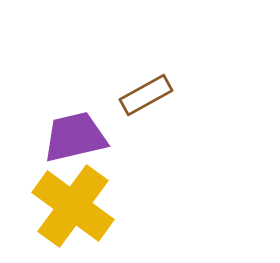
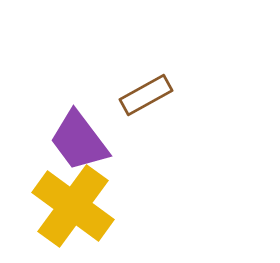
purple trapezoid: moved 4 px right, 4 px down; rotated 114 degrees counterclockwise
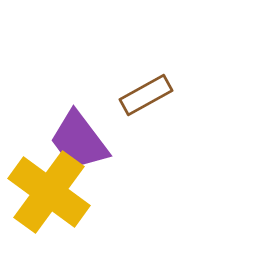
yellow cross: moved 24 px left, 14 px up
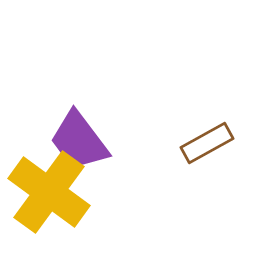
brown rectangle: moved 61 px right, 48 px down
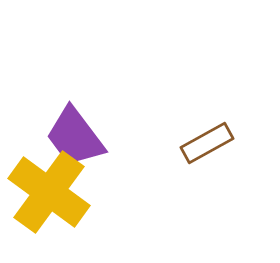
purple trapezoid: moved 4 px left, 4 px up
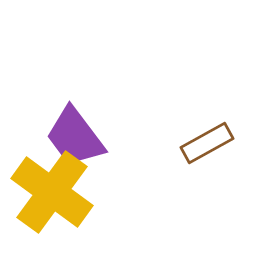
yellow cross: moved 3 px right
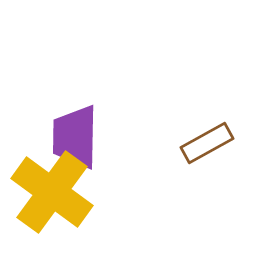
purple trapezoid: rotated 38 degrees clockwise
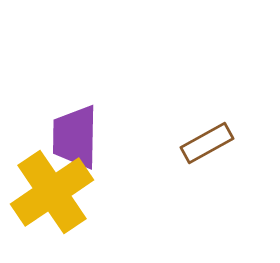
yellow cross: rotated 20 degrees clockwise
